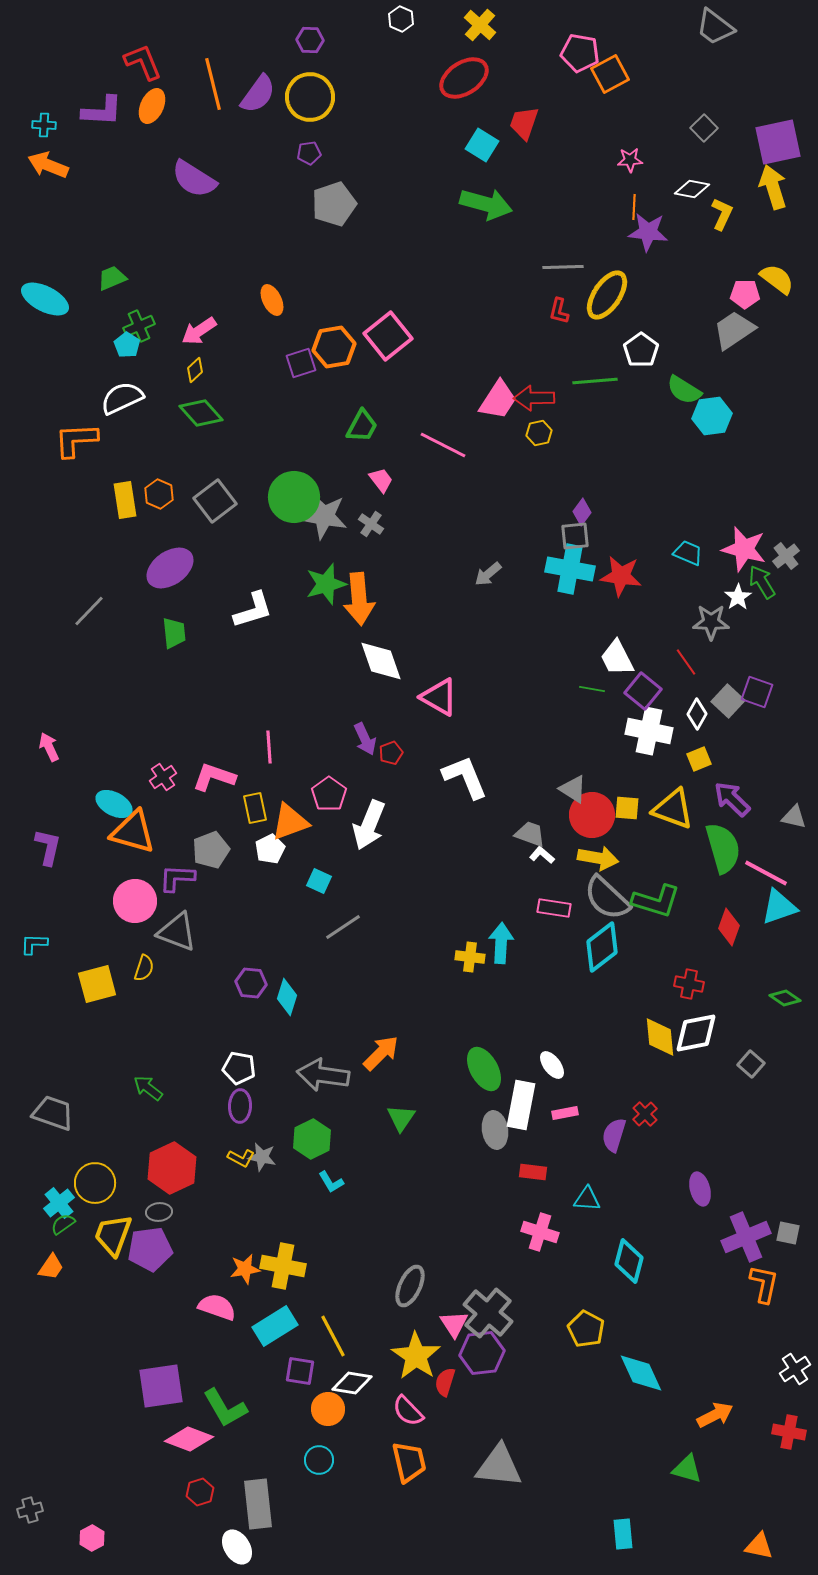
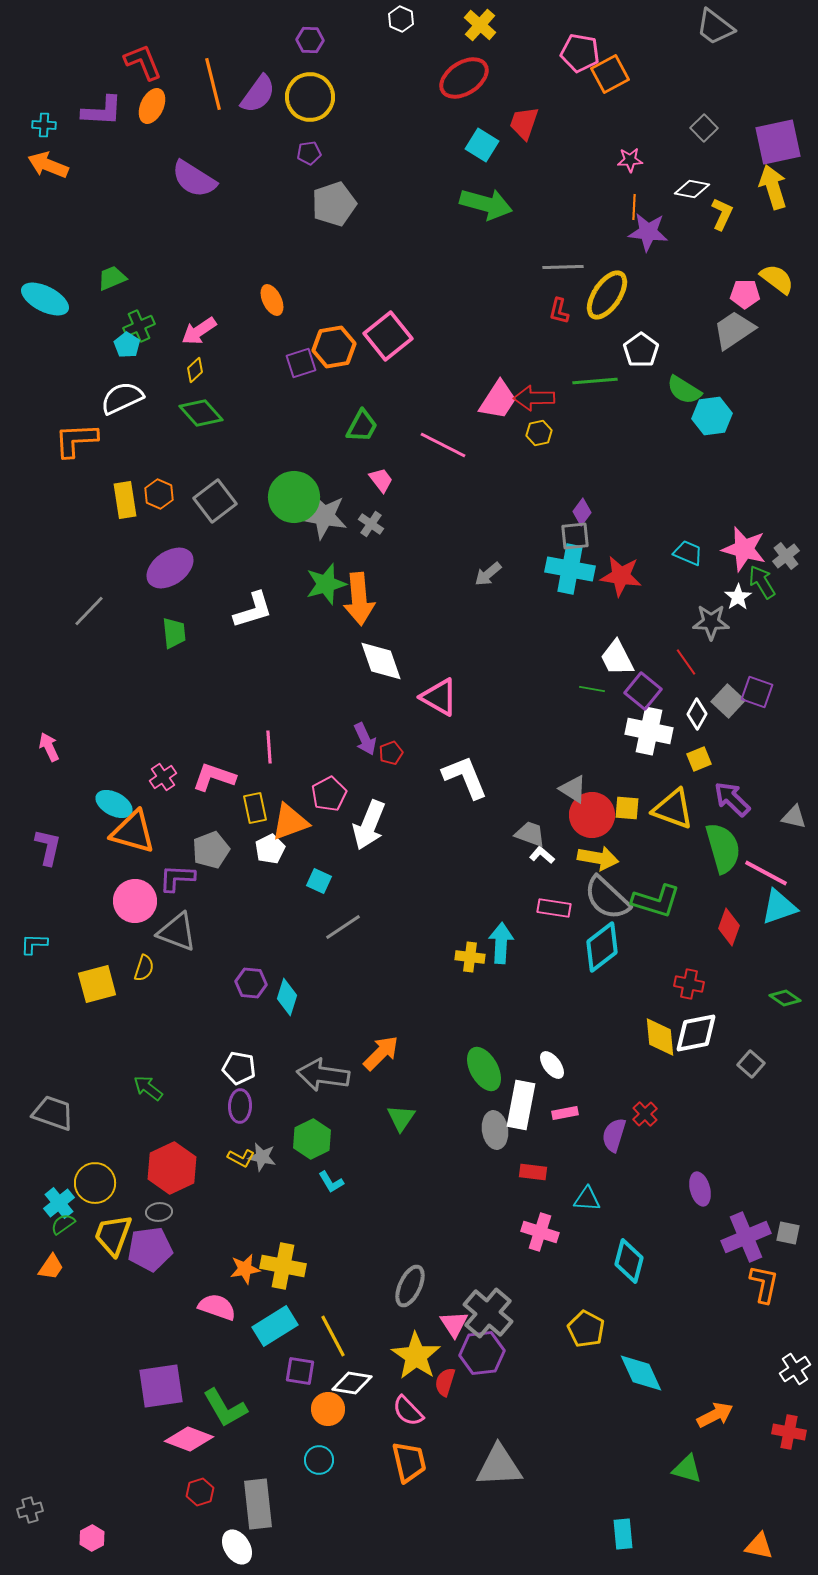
pink pentagon at (329, 794): rotated 8 degrees clockwise
gray triangle at (499, 1466): rotated 9 degrees counterclockwise
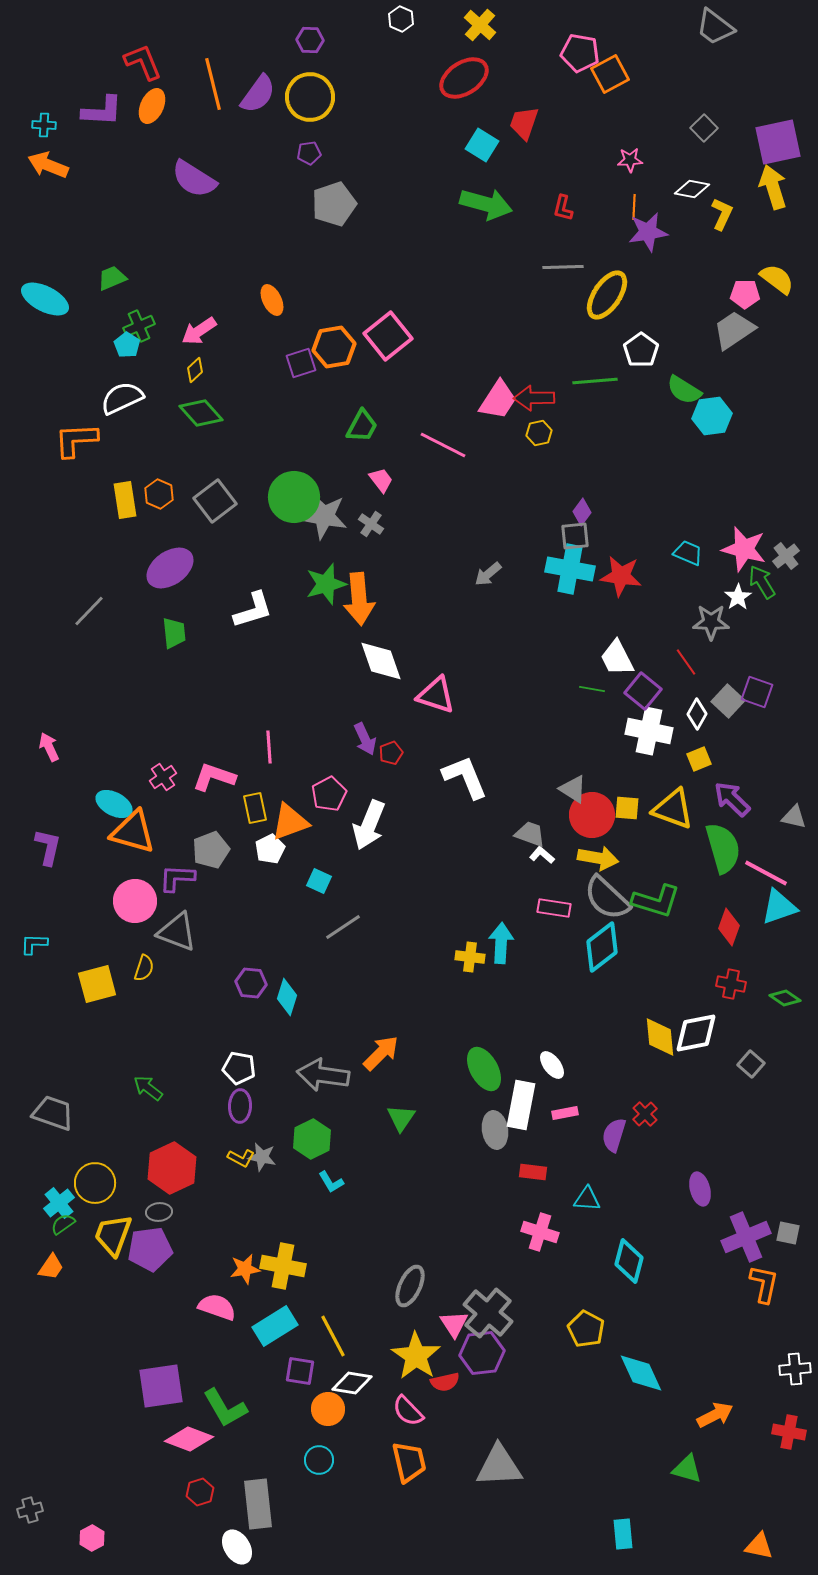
purple star at (648, 232): rotated 15 degrees counterclockwise
red L-shape at (559, 311): moved 4 px right, 103 px up
pink triangle at (439, 697): moved 3 px left, 2 px up; rotated 12 degrees counterclockwise
red cross at (689, 984): moved 42 px right
white cross at (795, 1369): rotated 28 degrees clockwise
red semicircle at (445, 1382): rotated 120 degrees counterclockwise
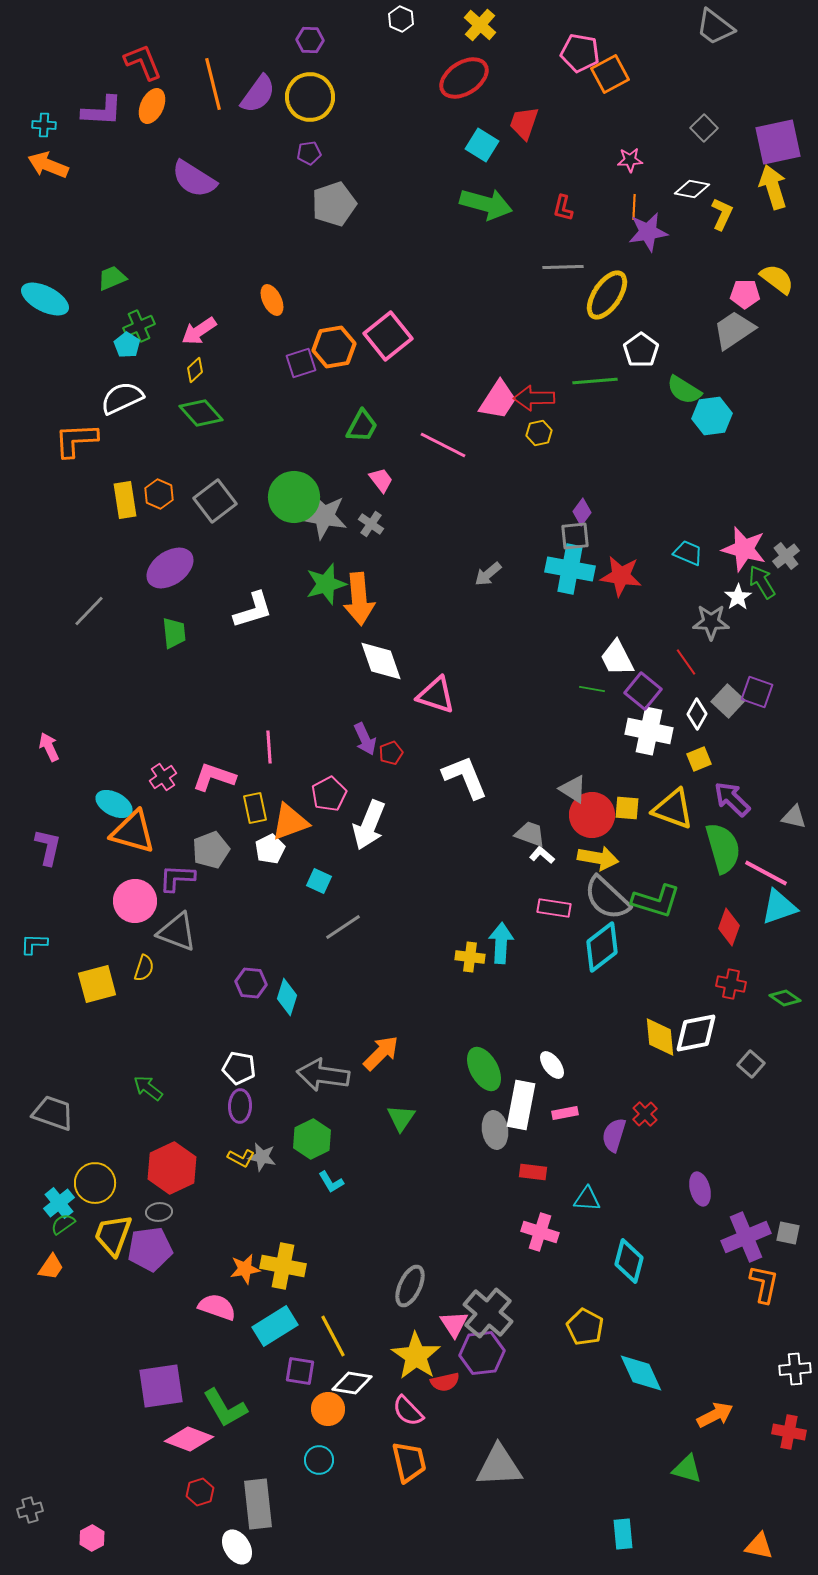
yellow pentagon at (586, 1329): moved 1 px left, 2 px up
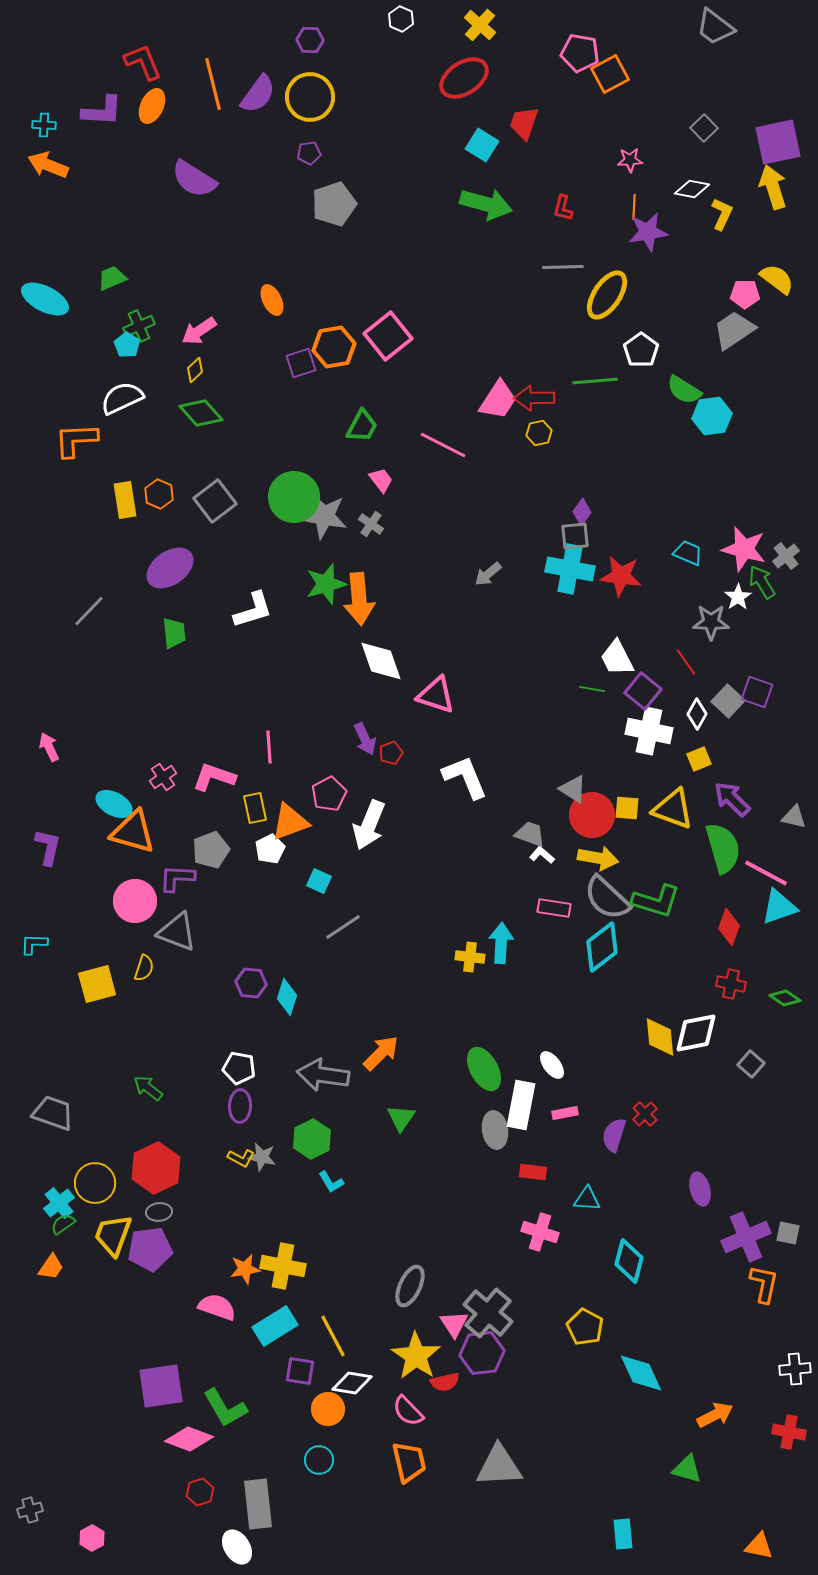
red hexagon at (172, 1168): moved 16 px left
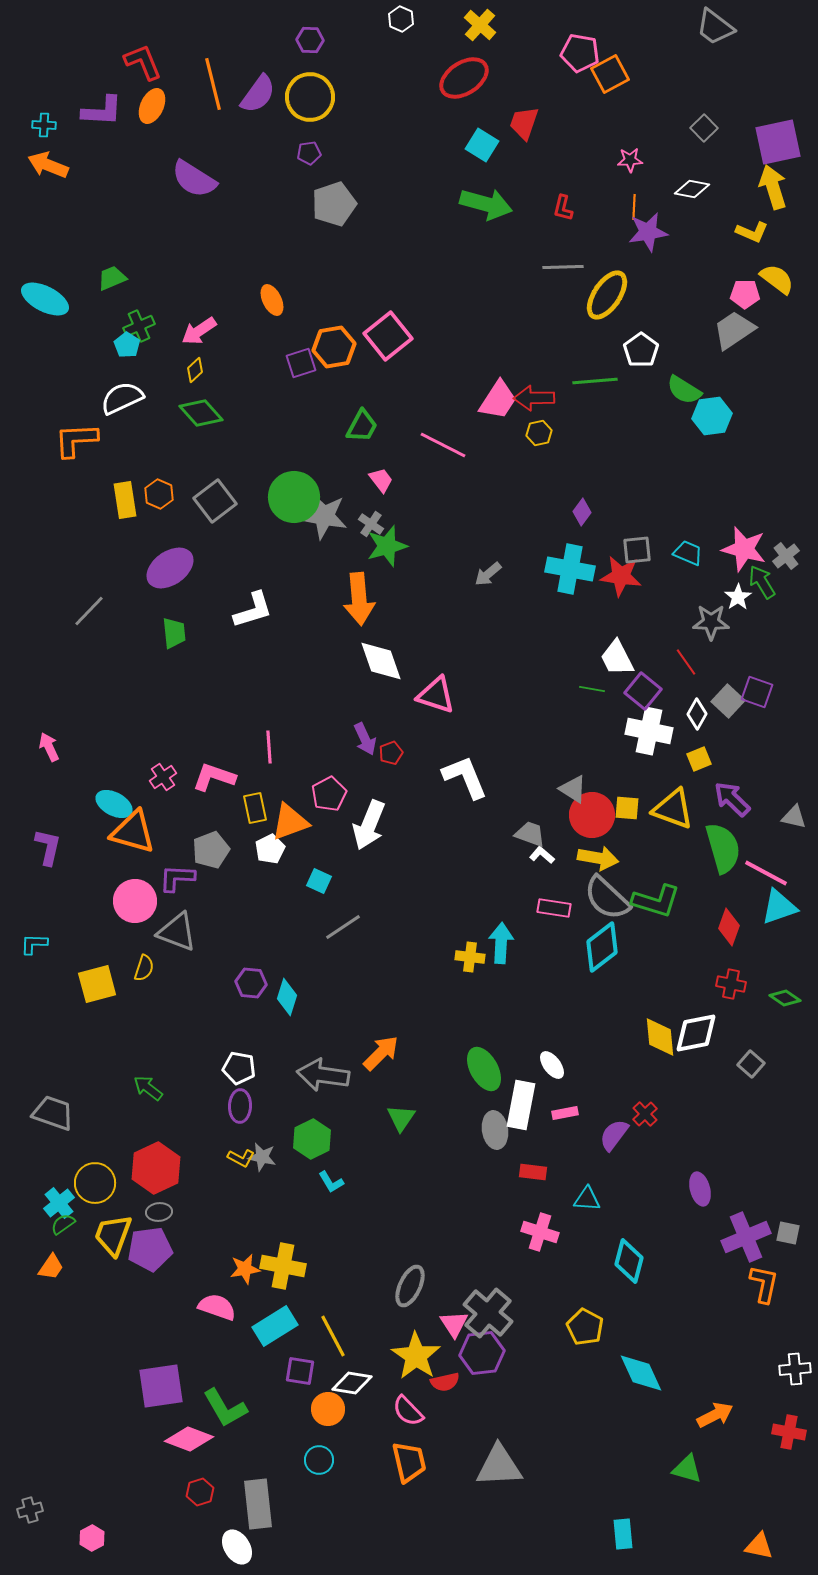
yellow L-shape at (722, 214): moved 30 px right, 18 px down; rotated 88 degrees clockwise
gray square at (575, 536): moved 62 px right, 14 px down
green star at (326, 584): moved 61 px right, 38 px up
purple semicircle at (614, 1135): rotated 20 degrees clockwise
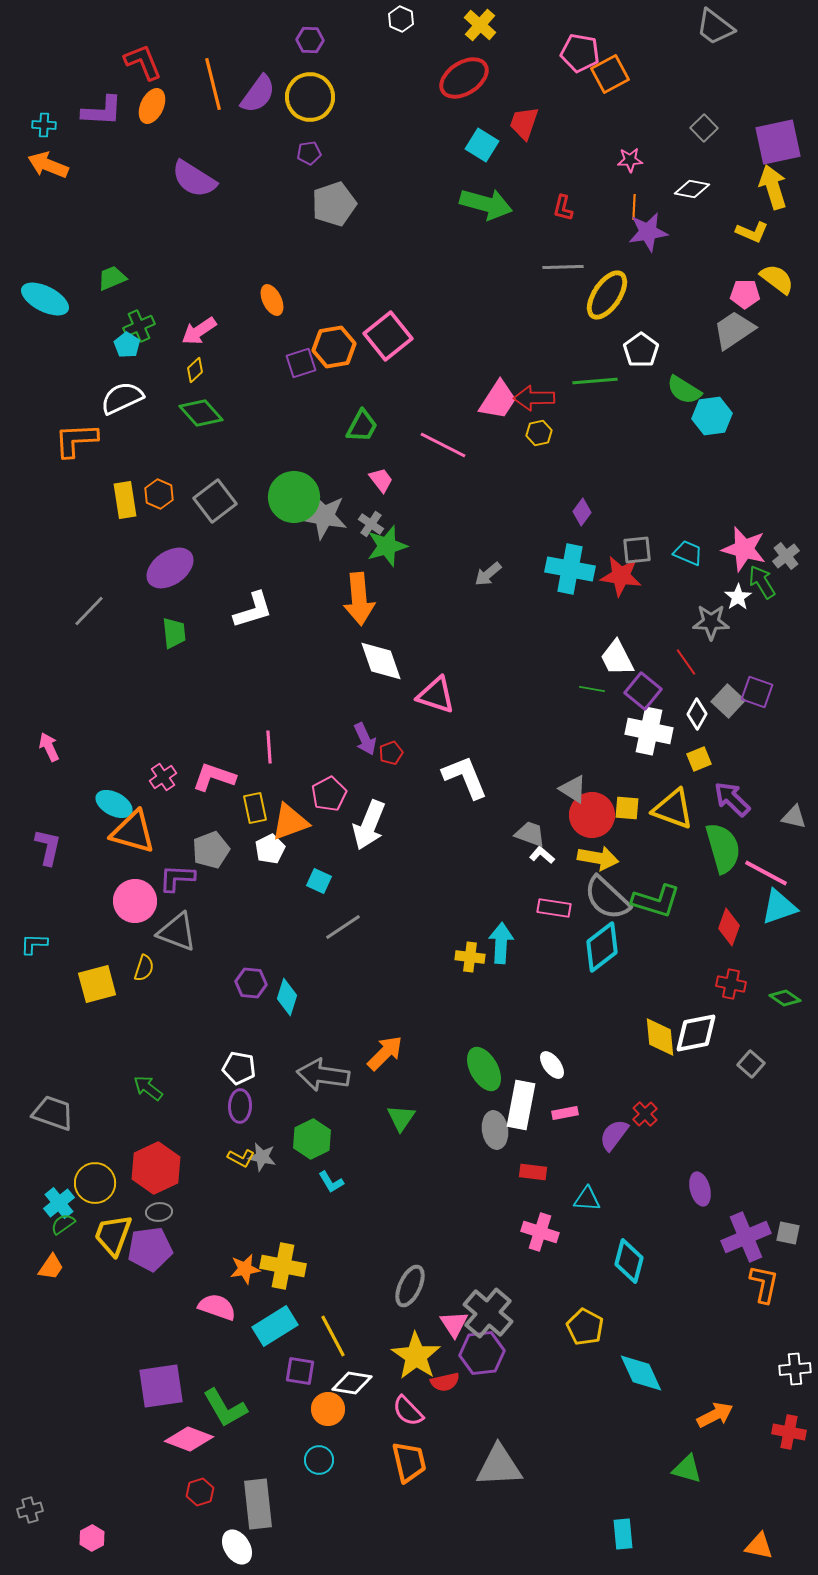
orange arrow at (381, 1053): moved 4 px right
